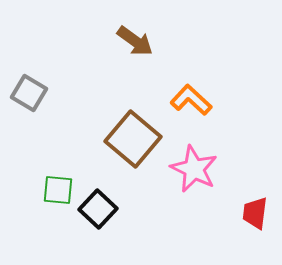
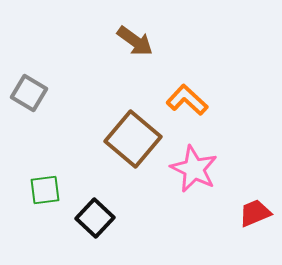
orange L-shape: moved 4 px left
green square: moved 13 px left; rotated 12 degrees counterclockwise
black square: moved 3 px left, 9 px down
red trapezoid: rotated 60 degrees clockwise
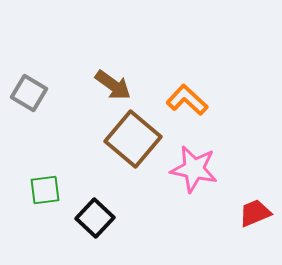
brown arrow: moved 22 px left, 44 px down
pink star: rotated 15 degrees counterclockwise
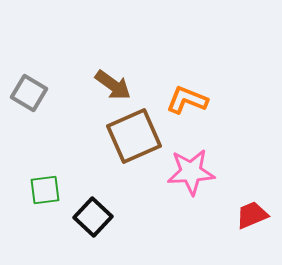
orange L-shape: rotated 21 degrees counterclockwise
brown square: moved 1 px right, 3 px up; rotated 26 degrees clockwise
pink star: moved 3 px left, 3 px down; rotated 15 degrees counterclockwise
red trapezoid: moved 3 px left, 2 px down
black square: moved 2 px left, 1 px up
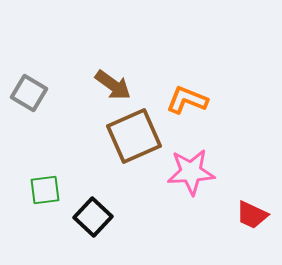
red trapezoid: rotated 132 degrees counterclockwise
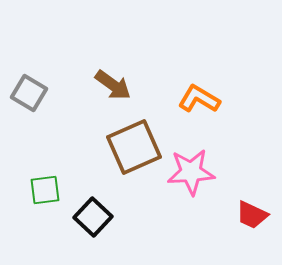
orange L-shape: moved 12 px right, 1 px up; rotated 9 degrees clockwise
brown square: moved 11 px down
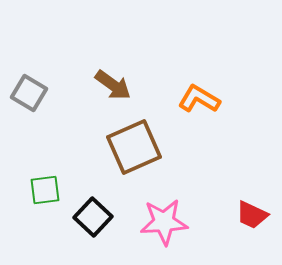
pink star: moved 27 px left, 50 px down
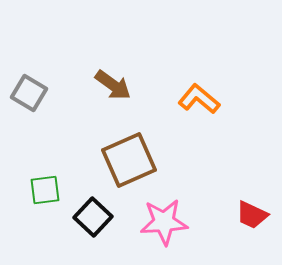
orange L-shape: rotated 9 degrees clockwise
brown square: moved 5 px left, 13 px down
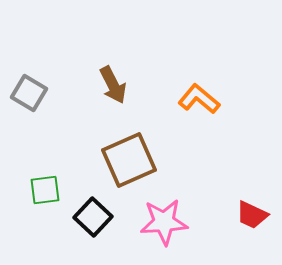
brown arrow: rotated 27 degrees clockwise
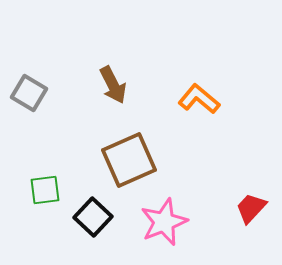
red trapezoid: moved 1 px left, 7 px up; rotated 108 degrees clockwise
pink star: rotated 18 degrees counterclockwise
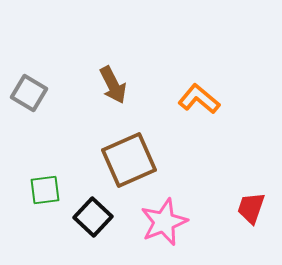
red trapezoid: rotated 24 degrees counterclockwise
